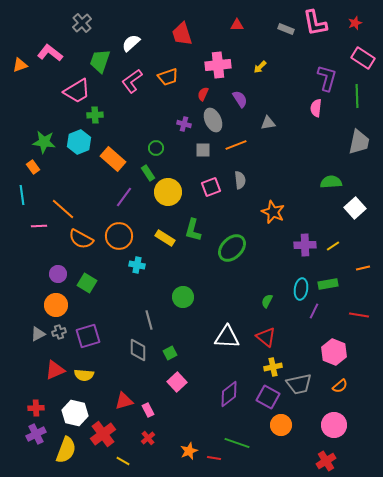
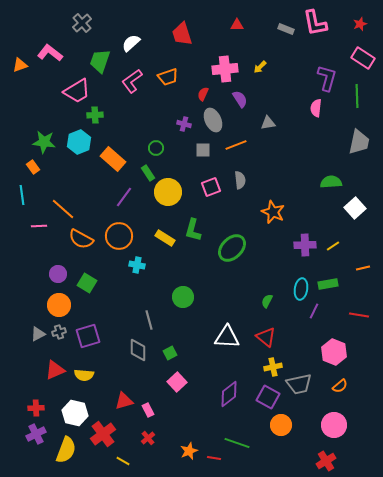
red star at (355, 23): moved 5 px right, 1 px down
pink cross at (218, 65): moved 7 px right, 4 px down
orange circle at (56, 305): moved 3 px right
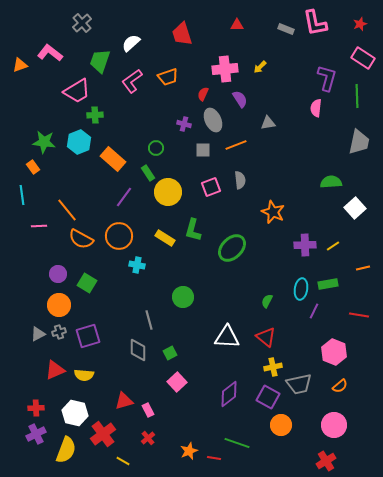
orange line at (63, 209): moved 4 px right, 1 px down; rotated 10 degrees clockwise
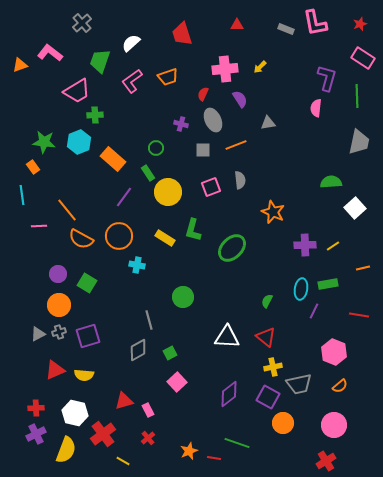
purple cross at (184, 124): moved 3 px left
gray diamond at (138, 350): rotated 60 degrees clockwise
orange circle at (281, 425): moved 2 px right, 2 px up
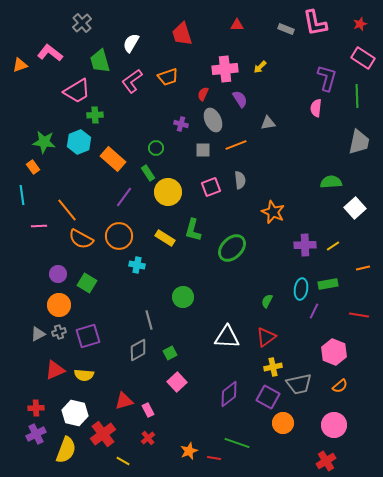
white semicircle at (131, 43): rotated 18 degrees counterclockwise
green trapezoid at (100, 61): rotated 35 degrees counterclockwise
red triangle at (266, 337): rotated 45 degrees clockwise
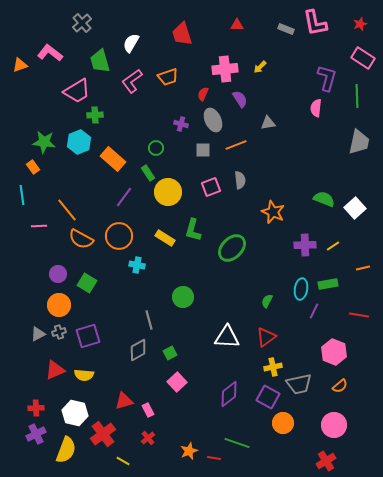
green semicircle at (331, 182): moved 7 px left, 17 px down; rotated 25 degrees clockwise
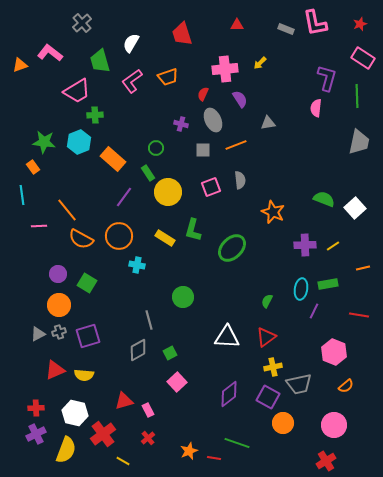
yellow arrow at (260, 67): moved 4 px up
orange semicircle at (340, 386): moved 6 px right
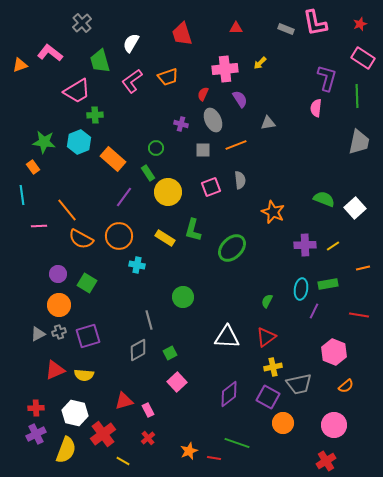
red triangle at (237, 25): moved 1 px left, 3 px down
